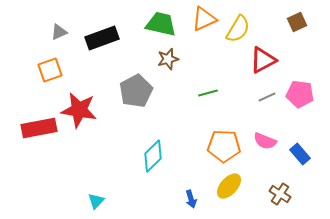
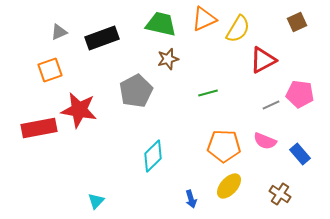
gray line: moved 4 px right, 8 px down
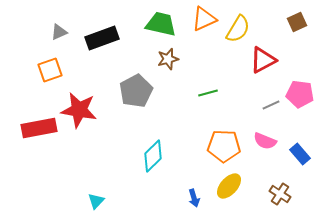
blue arrow: moved 3 px right, 1 px up
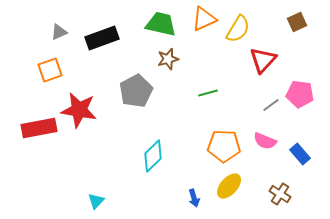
red triangle: rotated 20 degrees counterclockwise
gray line: rotated 12 degrees counterclockwise
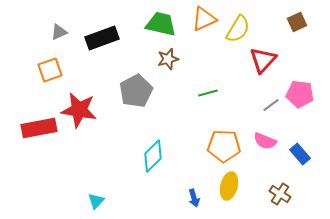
yellow ellipse: rotated 28 degrees counterclockwise
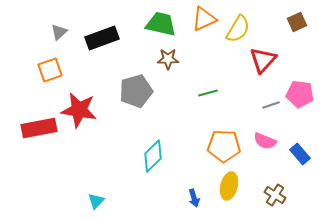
gray triangle: rotated 18 degrees counterclockwise
brown star: rotated 15 degrees clockwise
gray pentagon: rotated 12 degrees clockwise
gray line: rotated 18 degrees clockwise
brown cross: moved 5 px left, 1 px down
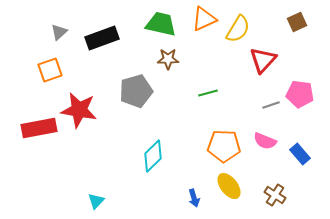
yellow ellipse: rotated 52 degrees counterclockwise
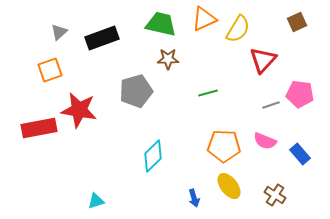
cyan triangle: rotated 30 degrees clockwise
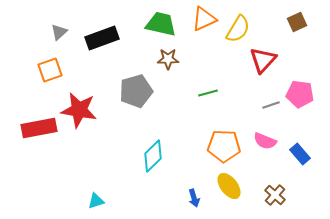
brown cross: rotated 10 degrees clockwise
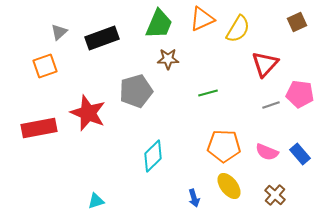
orange triangle: moved 2 px left
green trapezoid: moved 2 px left; rotated 100 degrees clockwise
red triangle: moved 2 px right, 4 px down
orange square: moved 5 px left, 4 px up
red star: moved 9 px right, 3 px down; rotated 12 degrees clockwise
pink semicircle: moved 2 px right, 11 px down
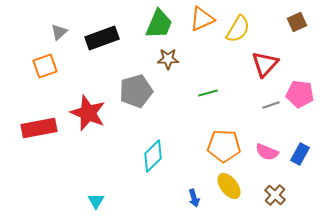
blue rectangle: rotated 70 degrees clockwise
cyan triangle: rotated 42 degrees counterclockwise
